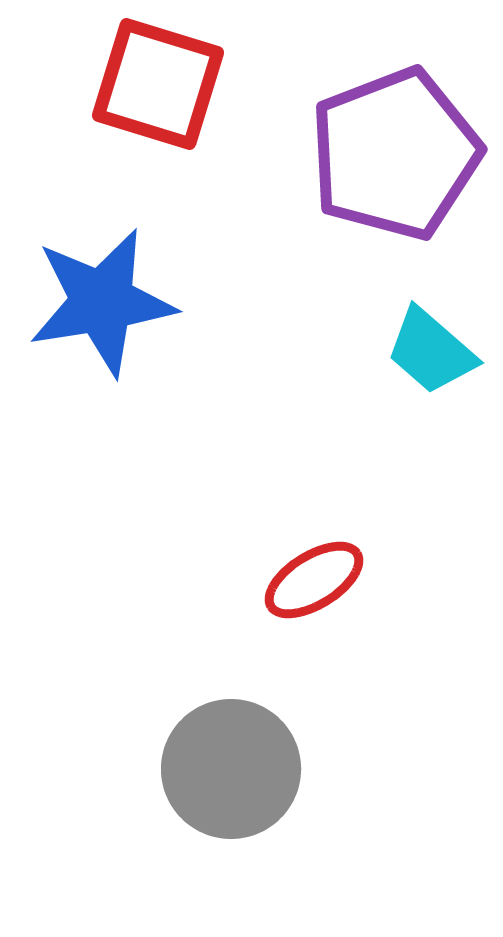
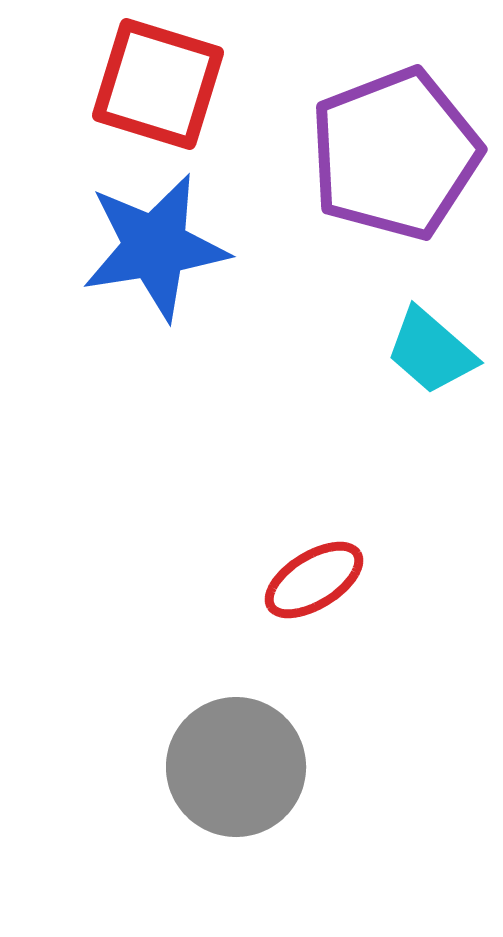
blue star: moved 53 px right, 55 px up
gray circle: moved 5 px right, 2 px up
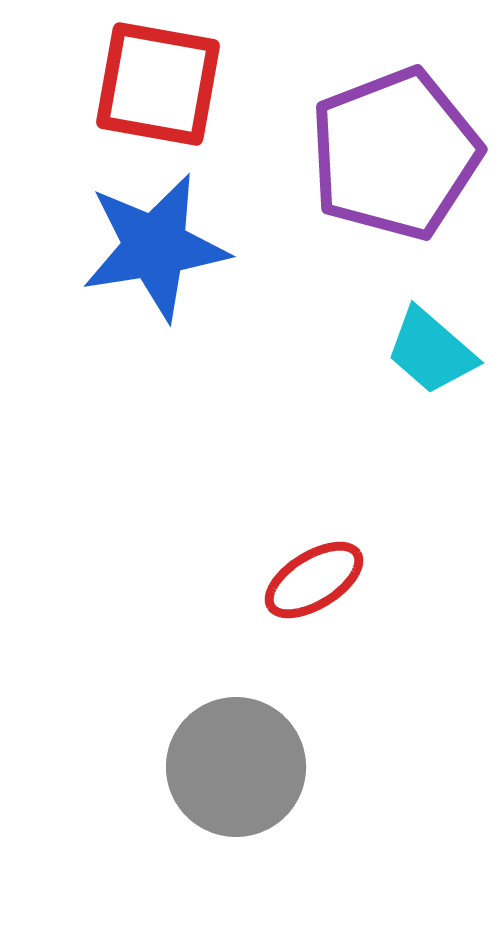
red square: rotated 7 degrees counterclockwise
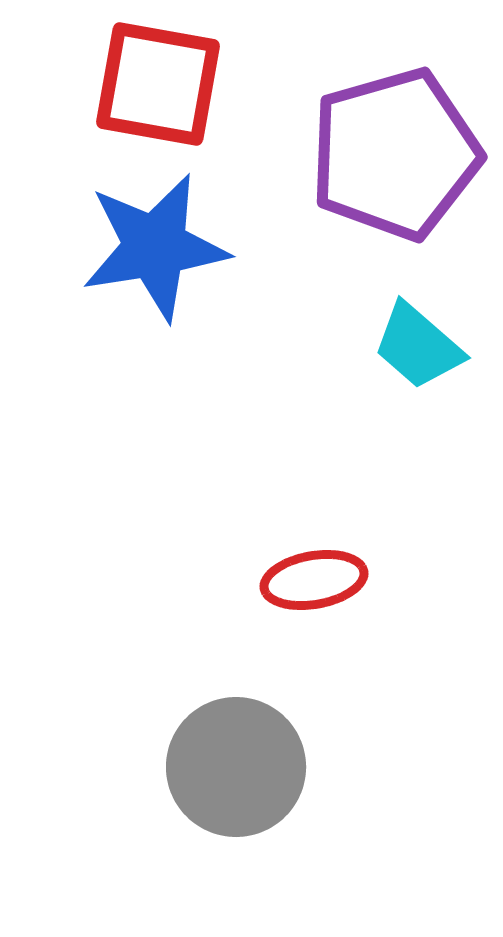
purple pentagon: rotated 5 degrees clockwise
cyan trapezoid: moved 13 px left, 5 px up
red ellipse: rotated 22 degrees clockwise
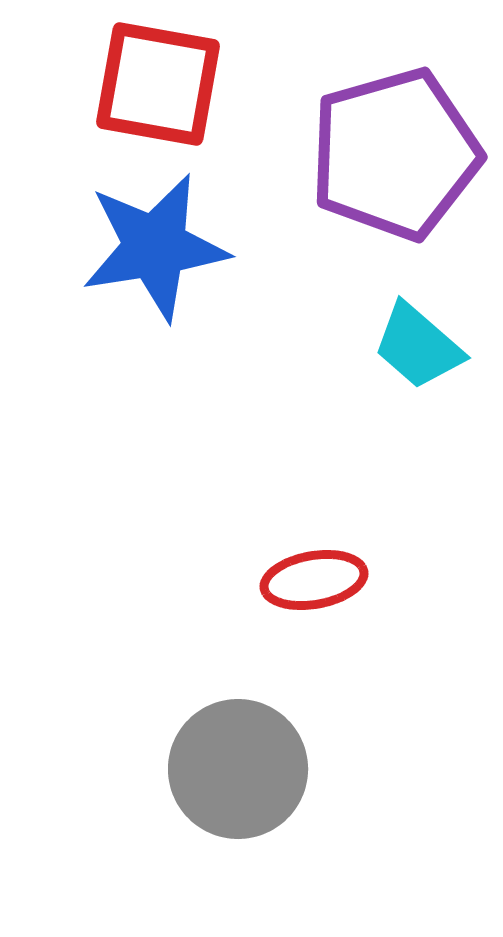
gray circle: moved 2 px right, 2 px down
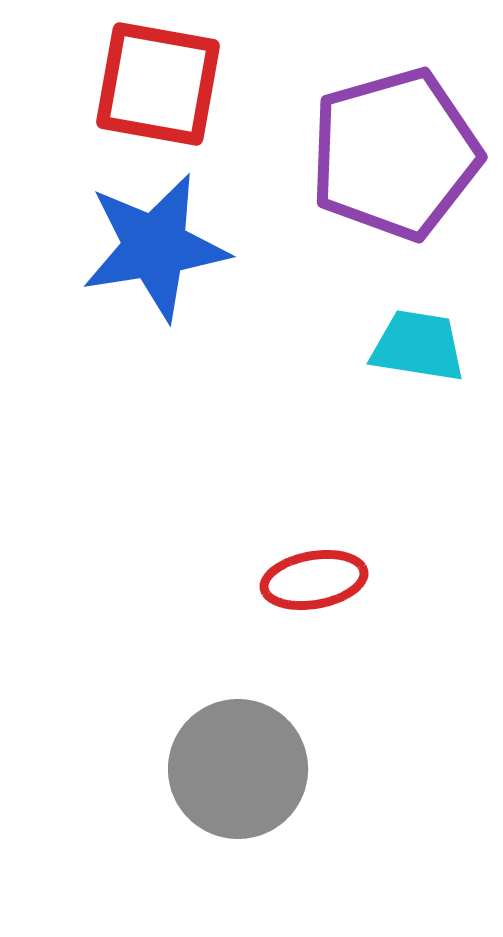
cyan trapezoid: rotated 148 degrees clockwise
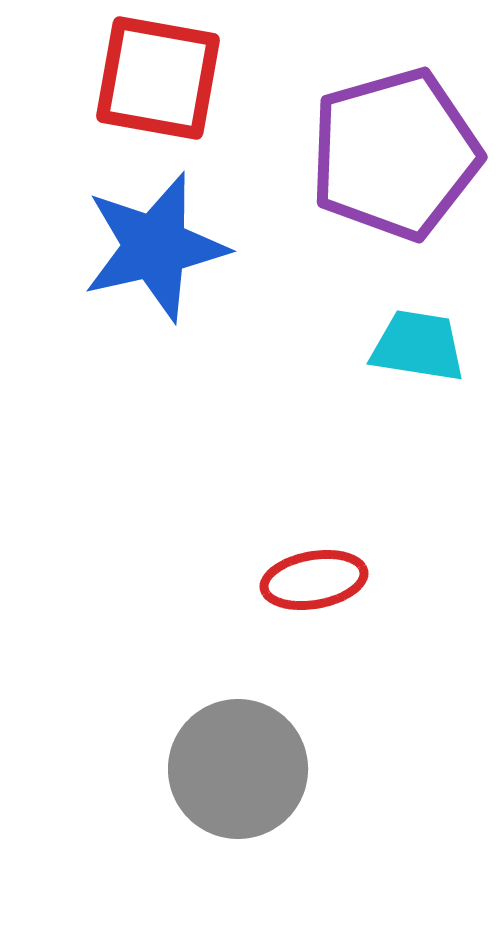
red square: moved 6 px up
blue star: rotated 4 degrees counterclockwise
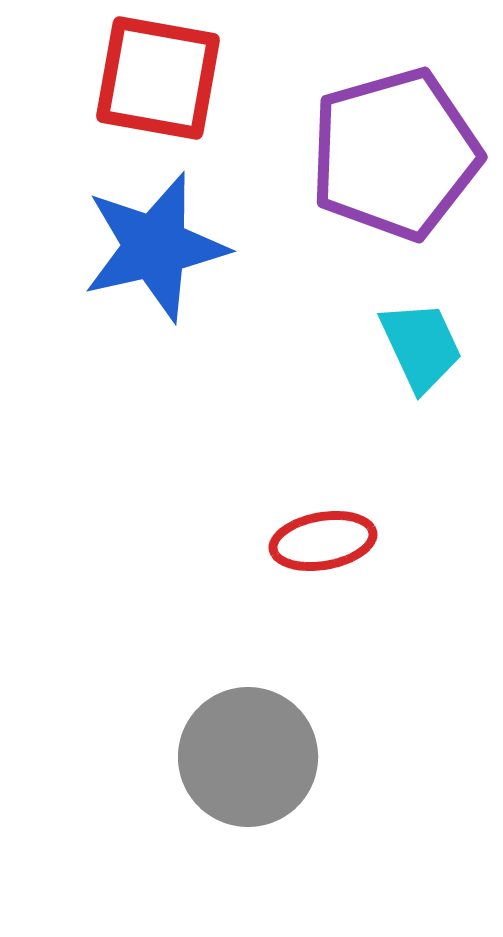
cyan trapezoid: moved 3 px right; rotated 56 degrees clockwise
red ellipse: moved 9 px right, 39 px up
gray circle: moved 10 px right, 12 px up
